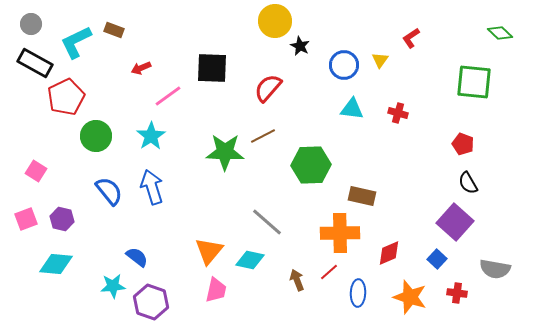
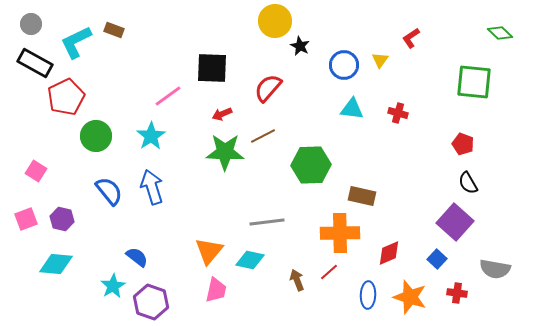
red arrow at (141, 68): moved 81 px right, 46 px down
gray line at (267, 222): rotated 48 degrees counterclockwise
cyan star at (113, 286): rotated 25 degrees counterclockwise
blue ellipse at (358, 293): moved 10 px right, 2 px down
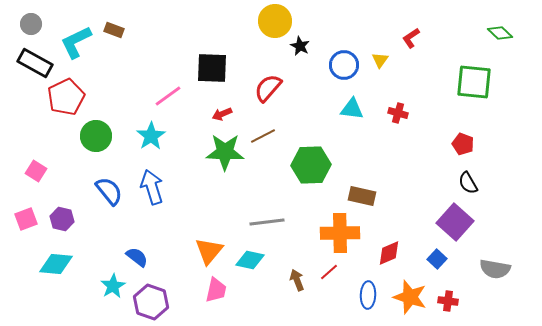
red cross at (457, 293): moved 9 px left, 8 px down
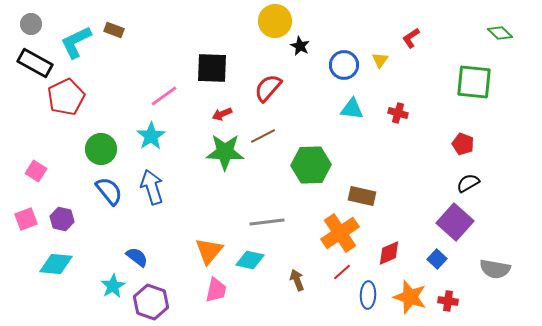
pink line at (168, 96): moved 4 px left
green circle at (96, 136): moved 5 px right, 13 px down
black semicircle at (468, 183): rotated 90 degrees clockwise
orange cross at (340, 233): rotated 33 degrees counterclockwise
red line at (329, 272): moved 13 px right
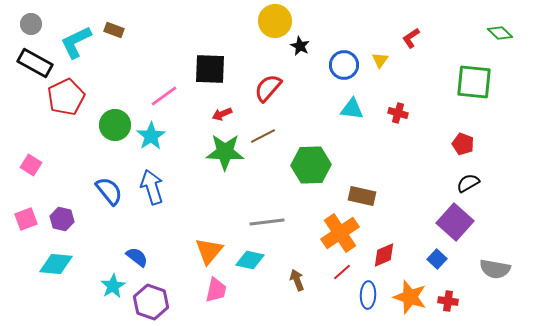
black square at (212, 68): moved 2 px left, 1 px down
green circle at (101, 149): moved 14 px right, 24 px up
pink square at (36, 171): moved 5 px left, 6 px up
red diamond at (389, 253): moved 5 px left, 2 px down
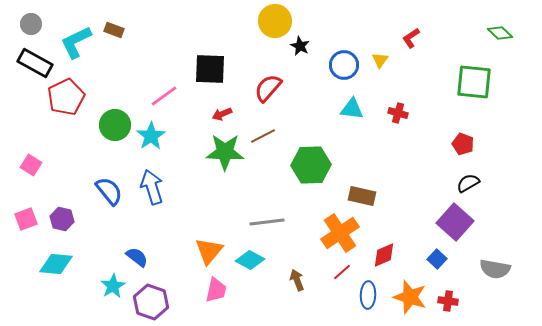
cyan diamond at (250, 260): rotated 16 degrees clockwise
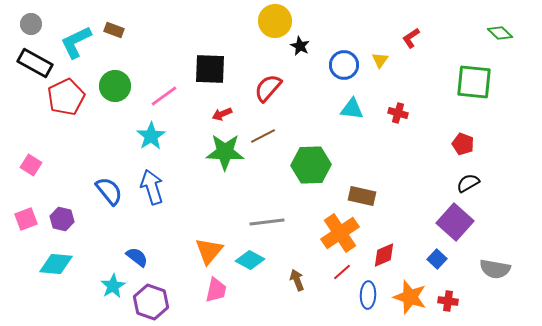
green circle at (115, 125): moved 39 px up
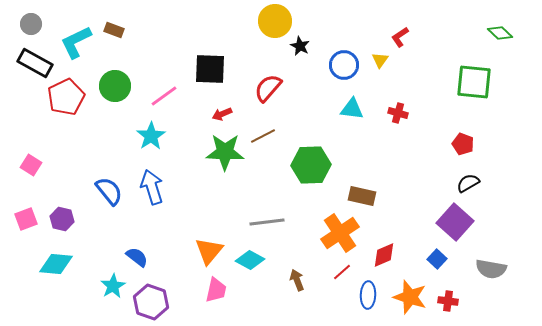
red L-shape at (411, 38): moved 11 px left, 1 px up
gray semicircle at (495, 269): moved 4 px left
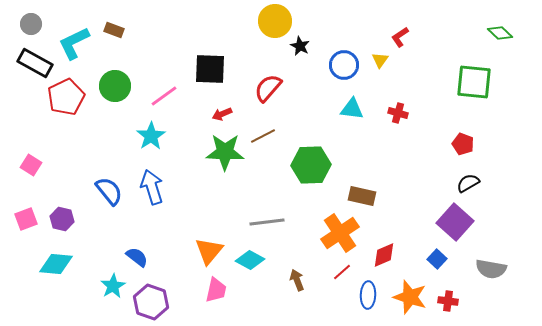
cyan L-shape at (76, 42): moved 2 px left, 1 px down
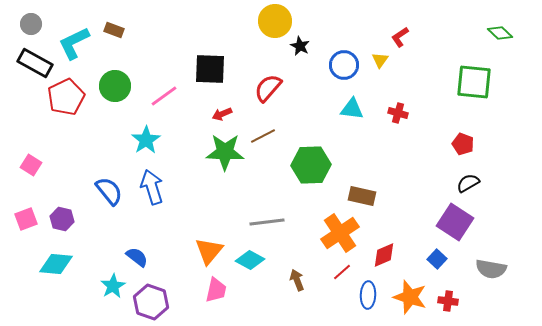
cyan star at (151, 136): moved 5 px left, 4 px down
purple square at (455, 222): rotated 9 degrees counterclockwise
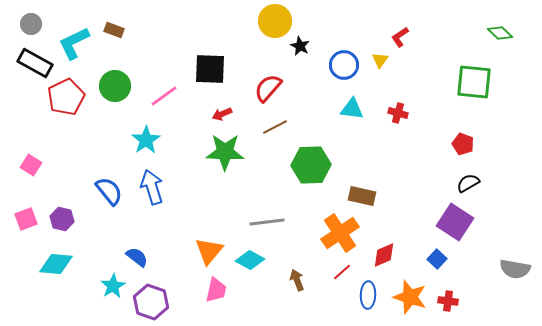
brown line at (263, 136): moved 12 px right, 9 px up
gray semicircle at (491, 269): moved 24 px right
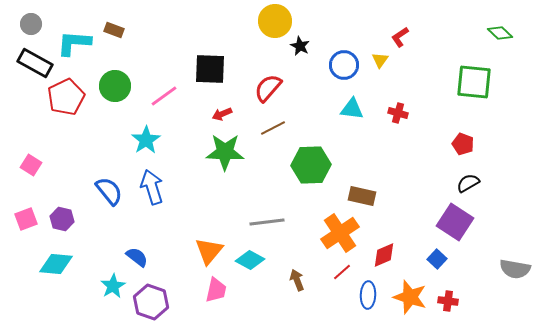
cyan L-shape at (74, 43): rotated 30 degrees clockwise
brown line at (275, 127): moved 2 px left, 1 px down
